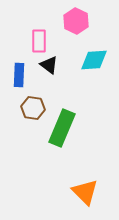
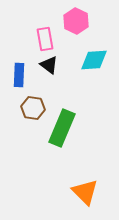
pink rectangle: moved 6 px right, 2 px up; rotated 10 degrees counterclockwise
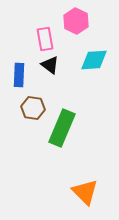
black triangle: moved 1 px right
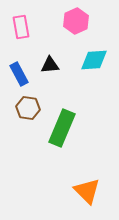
pink hexagon: rotated 10 degrees clockwise
pink rectangle: moved 24 px left, 12 px up
black triangle: rotated 42 degrees counterclockwise
blue rectangle: moved 1 px up; rotated 30 degrees counterclockwise
brown hexagon: moved 5 px left
orange triangle: moved 2 px right, 1 px up
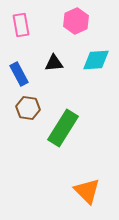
pink rectangle: moved 2 px up
cyan diamond: moved 2 px right
black triangle: moved 4 px right, 2 px up
green rectangle: moved 1 px right; rotated 9 degrees clockwise
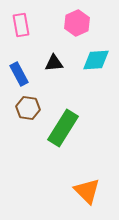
pink hexagon: moved 1 px right, 2 px down
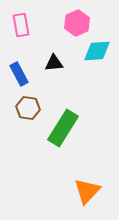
cyan diamond: moved 1 px right, 9 px up
orange triangle: rotated 28 degrees clockwise
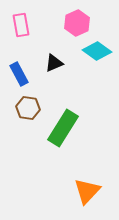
cyan diamond: rotated 40 degrees clockwise
black triangle: rotated 18 degrees counterclockwise
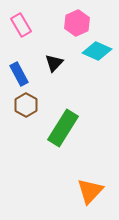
pink rectangle: rotated 20 degrees counterclockwise
cyan diamond: rotated 12 degrees counterclockwise
black triangle: rotated 24 degrees counterclockwise
brown hexagon: moved 2 px left, 3 px up; rotated 20 degrees clockwise
orange triangle: moved 3 px right
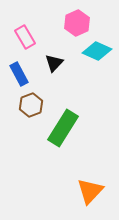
pink rectangle: moved 4 px right, 12 px down
brown hexagon: moved 5 px right; rotated 10 degrees clockwise
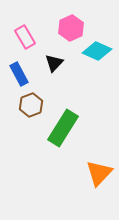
pink hexagon: moved 6 px left, 5 px down
orange triangle: moved 9 px right, 18 px up
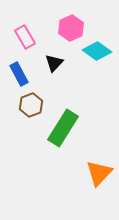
cyan diamond: rotated 12 degrees clockwise
